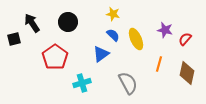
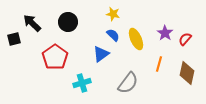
black arrow: rotated 12 degrees counterclockwise
purple star: moved 3 px down; rotated 21 degrees clockwise
gray semicircle: rotated 65 degrees clockwise
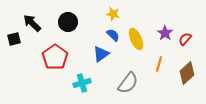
brown diamond: rotated 35 degrees clockwise
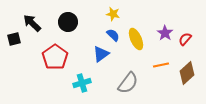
orange line: moved 2 px right, 1 px down; rotated 63 degrees clockwise
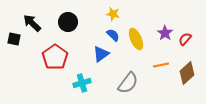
black square: rotated 24 degrees clockwise
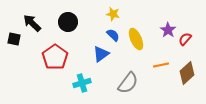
purple star: moved 3 px right, 3 px up
